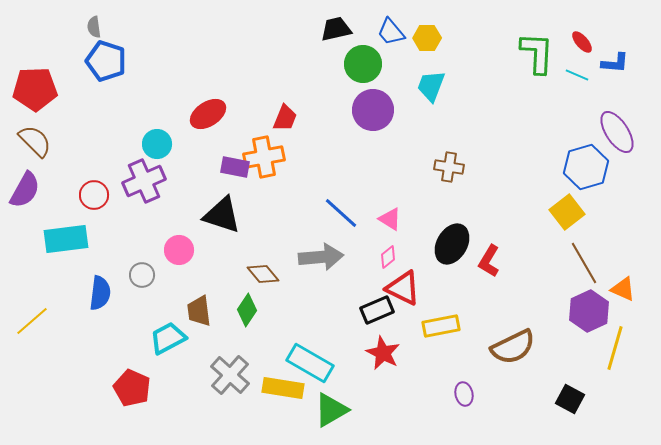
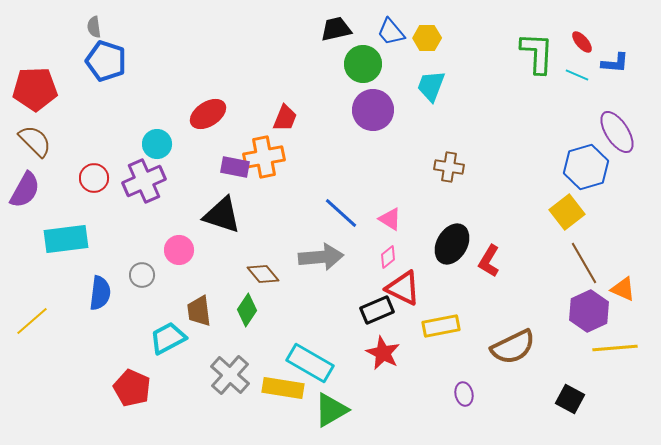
red circle at (94, 195): moved 17 px up
yellow line at (615, 348): rotated 69 degrees clockwise
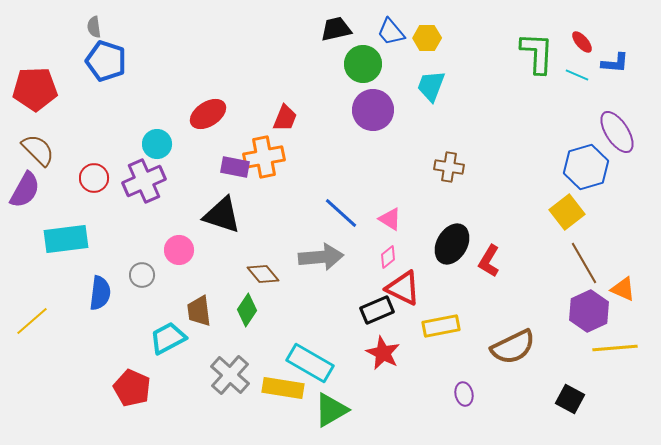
brown semicircle at (35, 141): moved 3 px right, 9 px down
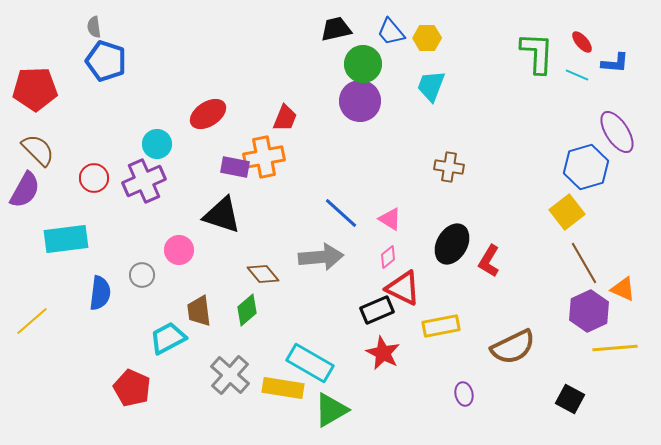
purple circle at (373, 110): moved 13 px left, 9 px up
green diamond at (247, 310): rotated 16 degrees clockwise
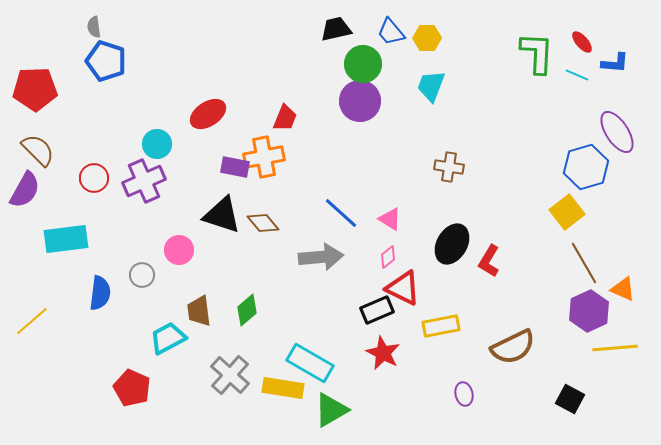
brown diamond at (263, 274): moved 51 px up
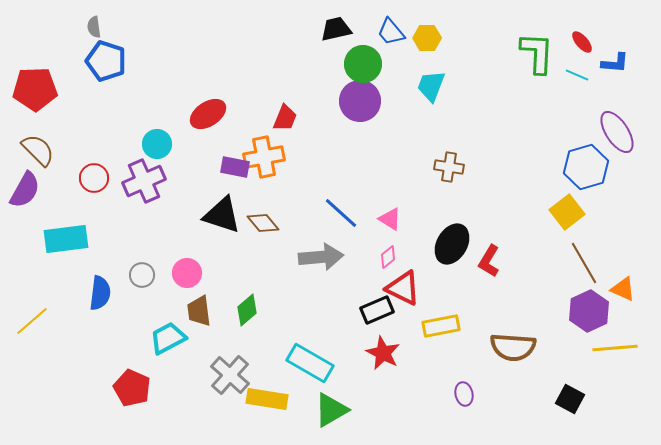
pink circle at (179, 250): moved 8 px right, 23 px down
brown semicircle at (513, 347): rotated 30 degrees clockwise
yellow rectangle at (283, 388): moved 16 px left, 11 px down
